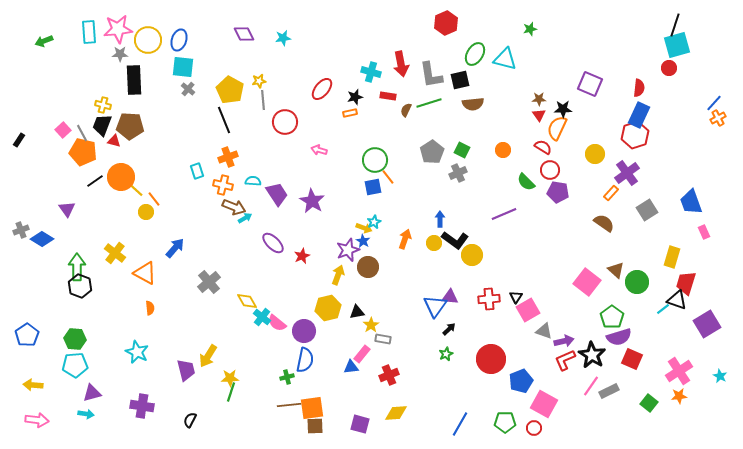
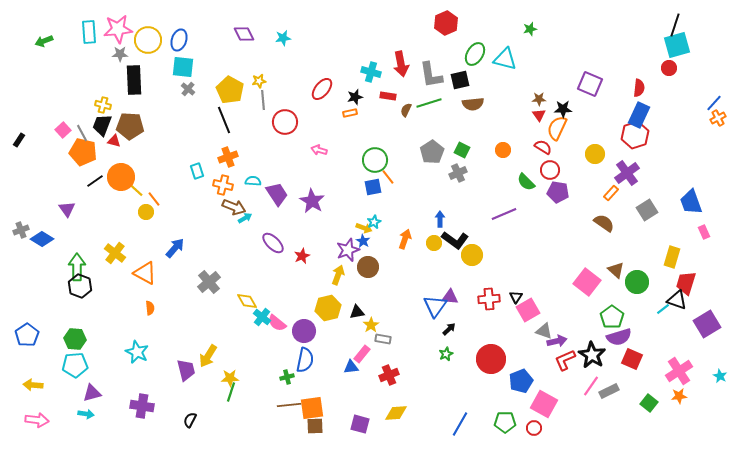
purple arrow at (564, 341): moved 7 px left
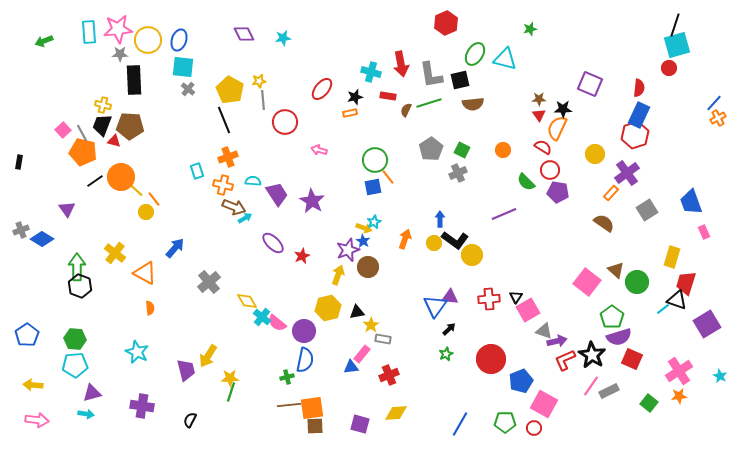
black rectangle at (19, 140): moved 22 px down; rotated 24 degrees counterclockwise
gray pentagon at (432, 152): moved 1 px left, 3 px up
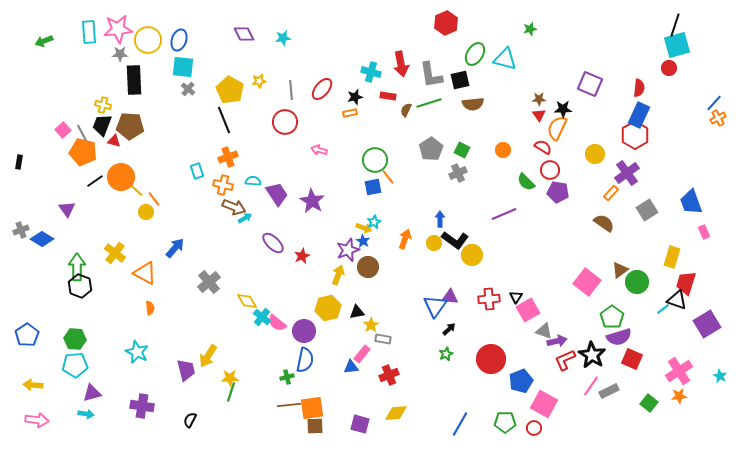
gray line at (263, 100): moved 28 px right, 10 px up
red hexagon at (635, 135): rotated 12 degrees counterclockwise
brown triangle at (616, 270): moved 4 px right; rotated 42 degrees clockwise
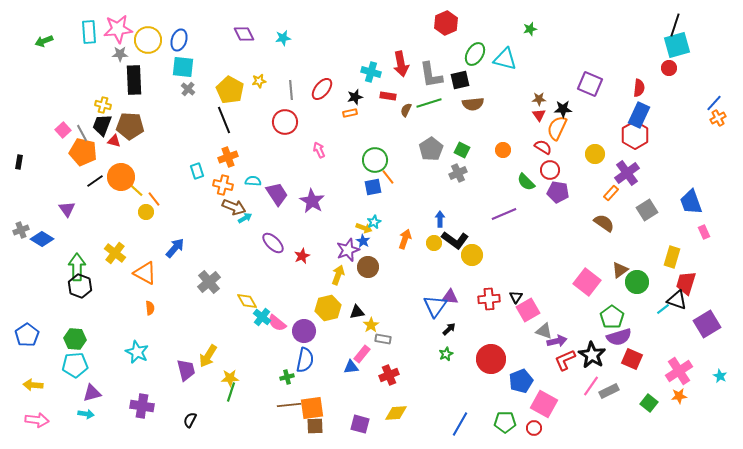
pink arrow at (319, 150): rotated 49 degrees clockwise
